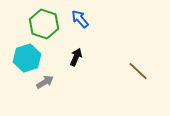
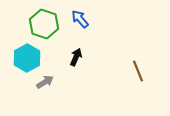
cyan hexagon: rotated 12 degrees counterclockwise
brown line: rotated 25 degrees clockwise
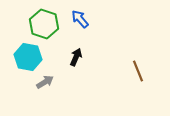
cyan hexagon: moved 1 px right, 1 px up; rotated 20 degrees counterclockwise
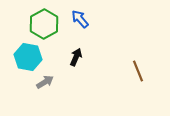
green hexagon: rotated 12 degrees clockwise
